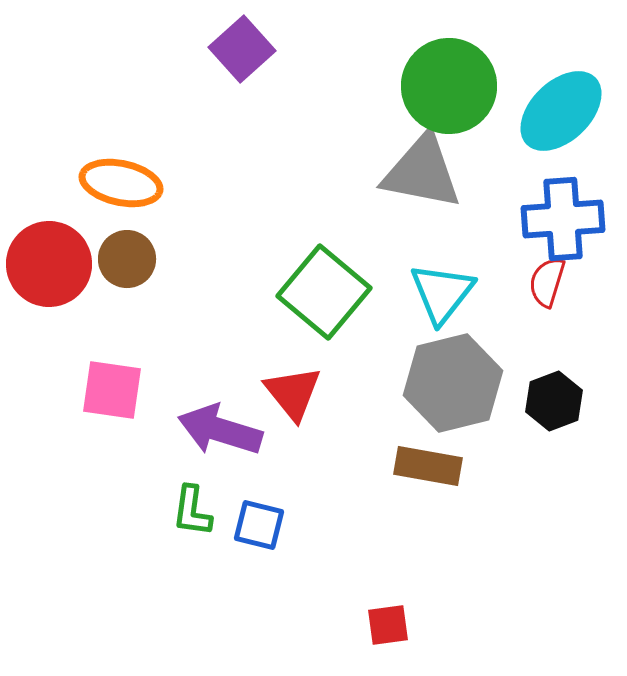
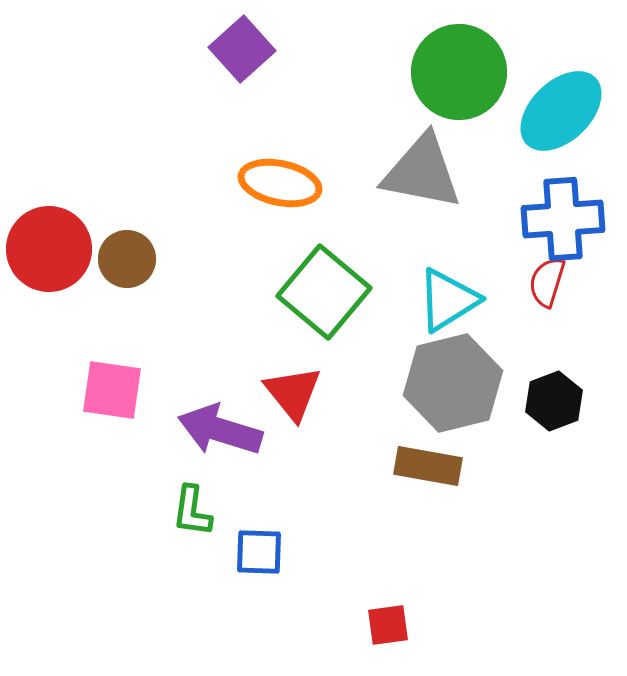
green circle: moved 10 px right, 14 px up
orange ellipse: moved 159 px right
red circle: moved 15 px up
cyan triangle: moved 6 px right, 7 px down; rotated 20 degrees clockwise
blue square: moved 27 px down; rotated 12 degrees counterclockwise
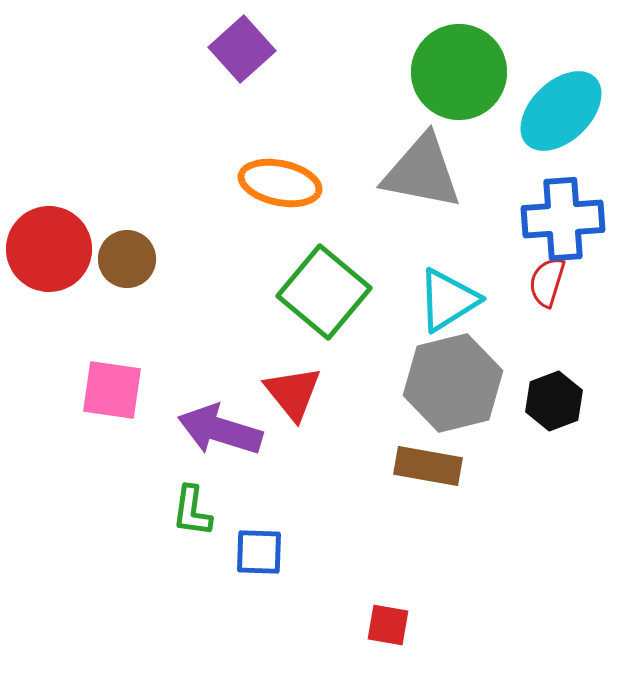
red square: rotated 18 degrees clockwise
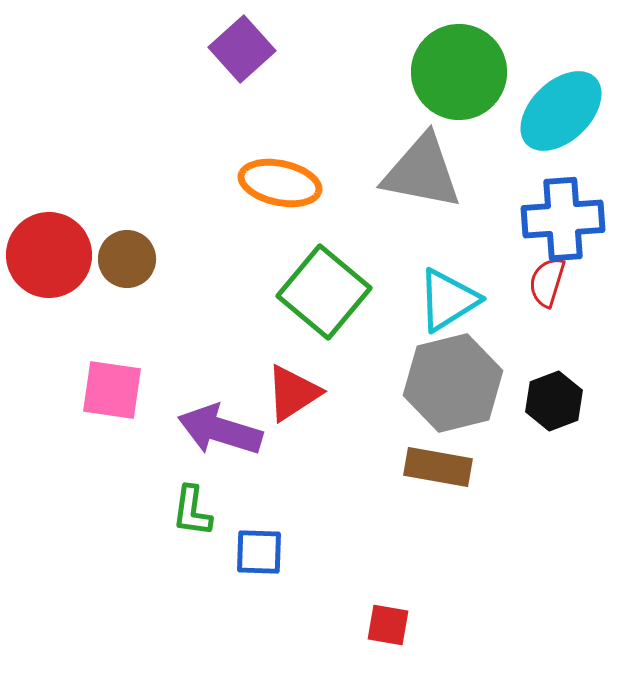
red circle: moved 6 px down
red triangle: rotated 36 degrees clockwise
brown rectangle: moved 10 px right, 1 px down
